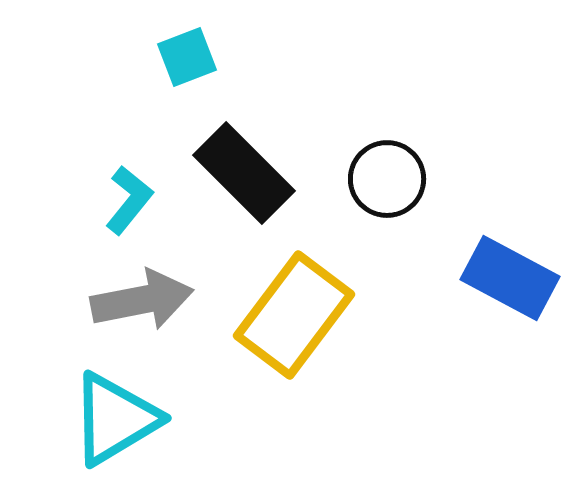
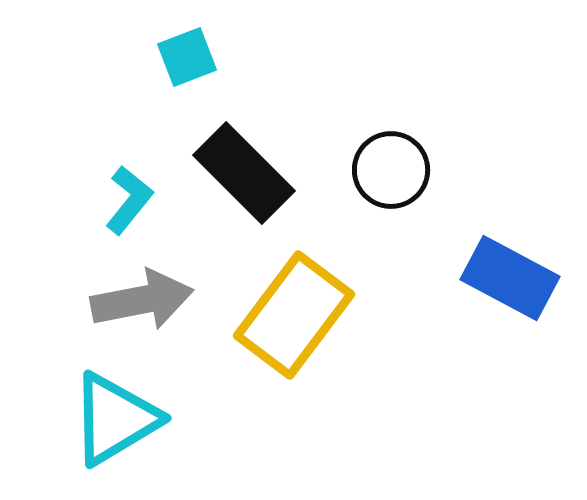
black circle: moved 4 px right, 9 px up
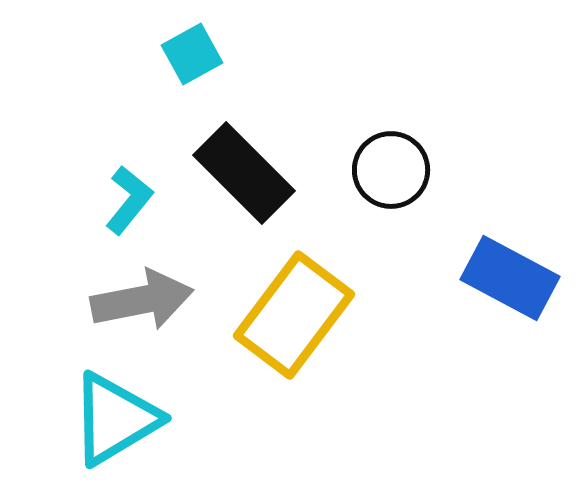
cyan square: moved 5 px right, 3 px up; rotated 8 degrees counterclockwise
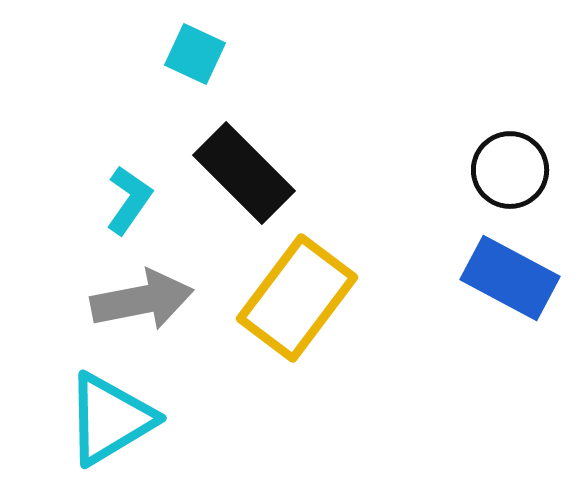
cyan square: moved 3 px right; rotated 36 degrees counterclockwise
black circle: moved 119 px right
cyan L-shape: rotated 4 degrees counterclockwise
yellow rectangle: moved 3 px right, 17 px up
cyan triangle: moved 5 px left
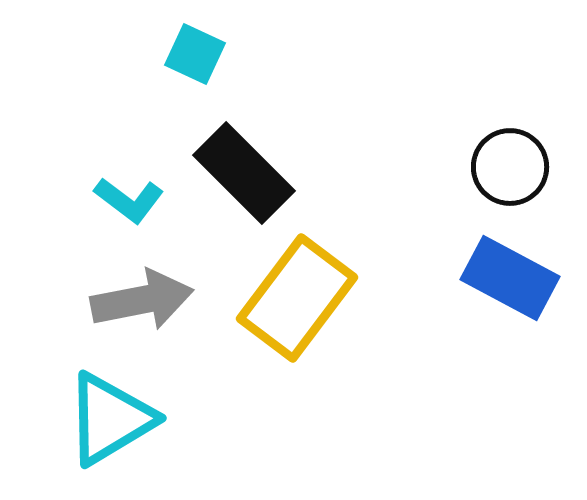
black circle: moved 3 px up
cyan L-shape: rotated 92 degrees clockwise
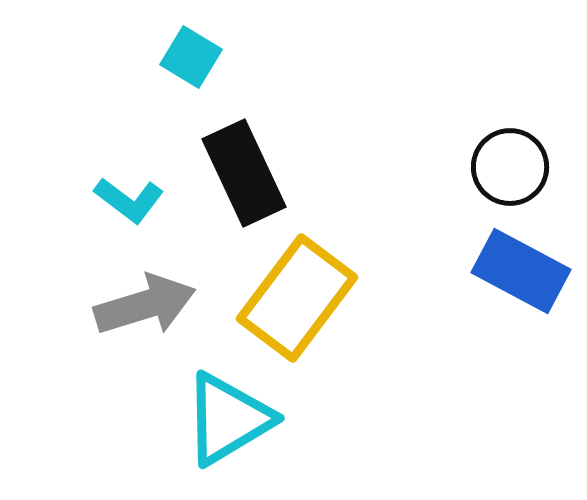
cyan square: moved 4 px left, 3 px down; rotated 6 degrees clockwise
black rectangle: rotated 20 degrees clockwise
blue rectangle: moved 11 px right, 7 px up
gray arrow: moved 3 px right, 5 px down; rotated 6 degrees counterclockwise
cyan triangle: moved 118 px right
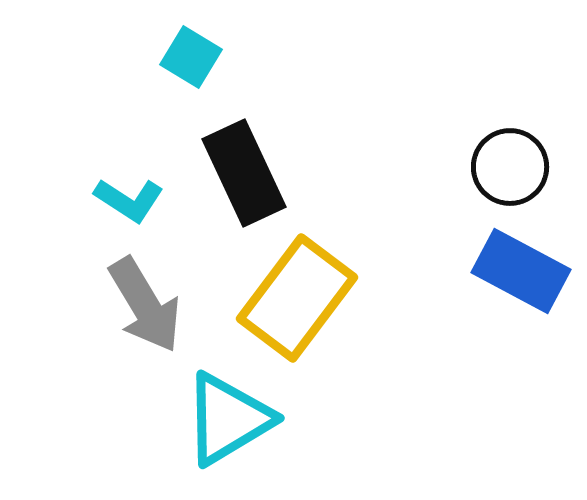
cyan L-shape: rotated 4 degrees counterclockwise
gray arrow: rotated 76 degrees clockwise
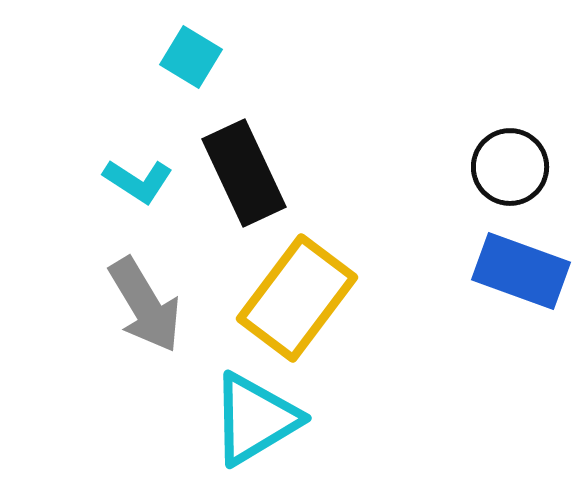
cyan L-shape: moved 9 px right, 19 px up
blue rectangle: rotated 8 degrees counterclockwise
cyan triangle: moved 27 px right
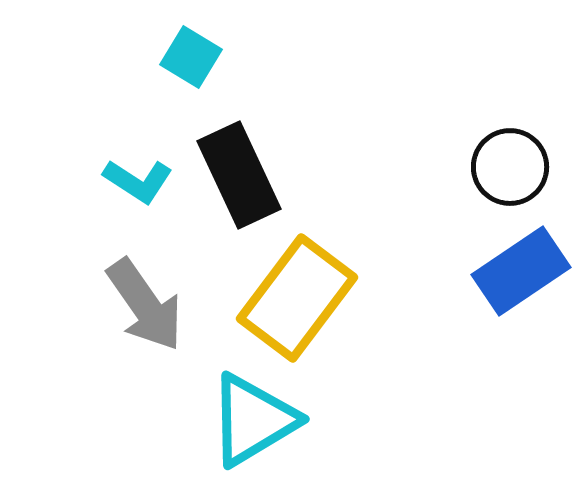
black rectangle: moved 5 px left, 2 px down
blue rectangle: rotated 54 degrees counterclockwise
gray arrow: rotated 4 degrees counterclockwise
cyan triangle: moved 2 px left, 1 px down
